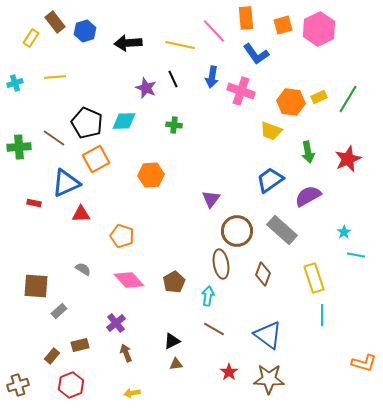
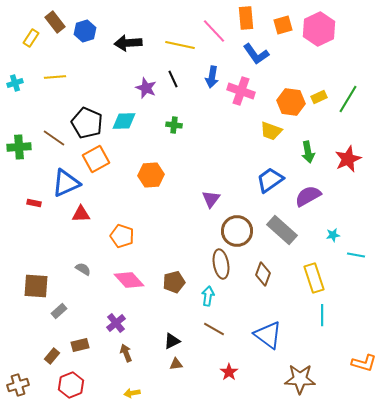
cyan star at (344, 232): moved 11 px left, 3 px down; rotated 24 degrees clockwise
brown pentagon at (174, 282): rotated 15 degrees clockwise
brown star at (269, 379): moved 31 px right
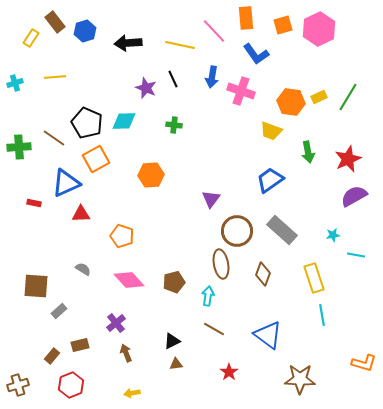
green line at (348, 99): moved 2 px up
purple semicircle at (308, 196): moved 46 px right
cyan line at (322, 315): rotated 10 degrees counterclockwise
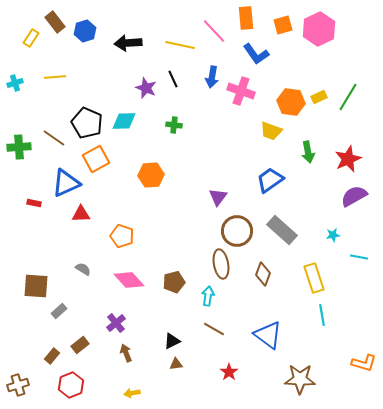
purple triangle at (211, 199): moved 7 px right, 2 px up
cyan line at (356, 255): moved 3 px right, 2 px down
brown rectangle at (80, 345): rotated 24 degrees counterclockwise
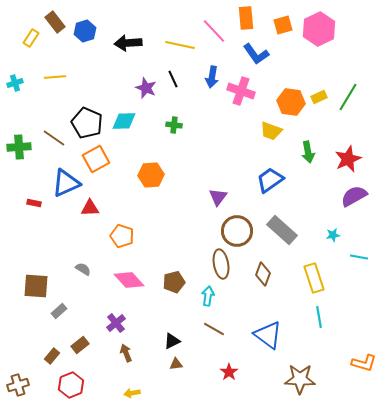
red triangle at (81, 214): moved 9 px right, 6 px up
cyan line at (322, 315): moved 3 px left, 2 px down
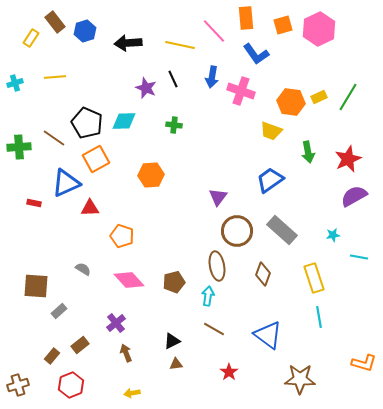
brown ellipse at (221, 264): moved 4 px left, 2 px down
